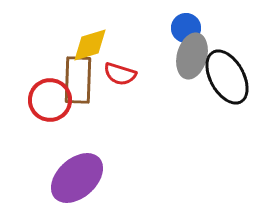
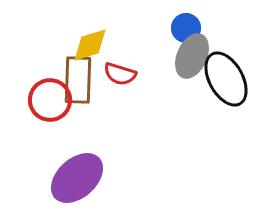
gray ellipse: rotated 9 degrees clockwise
black ellipse: moved 1 px left, 2 px down
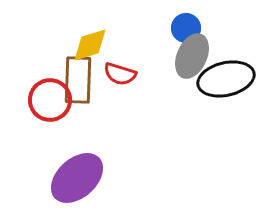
black ellipse: rotated 74 degrees counterclockwise
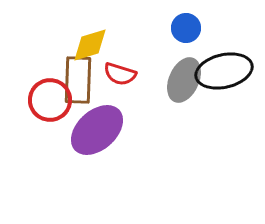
gray ellipse: moved 8 px left, 24 px down
black ellipse: moved 2 px left, 8 px up
purple ellipse: moved 20 px right, 48 px up
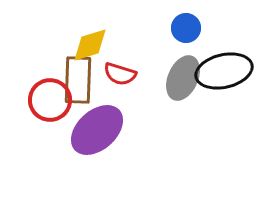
gray ellipse: moved 1 px left, 2 px up
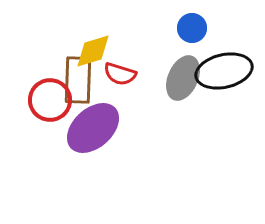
blue circle: moved 6 px right
yellow diamond: moved 3 px right, 6 px down
purple ellipse: moved 4 px left, 2 px up
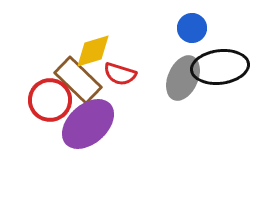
black ellipse: moved 4 px left, 4 px up; rotated 6 degrees clockwise
brown rectangle: rotated 48 degrees counterclockwise
purple ellipse: moved 5 px left, 4 px up
